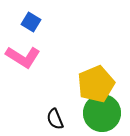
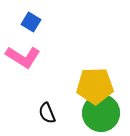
yellow pentagon: moved 1 px left, 2 px down; rotated 21 degrees clockwise
green circle: moved 1 px left
black semicircle: moved 8 px left, 6 px up
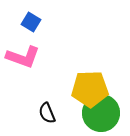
pink L-shape: rotated 12 degrees counterclockwise
yellow pentagon: moved 5 px left, 3 px down
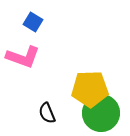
blue square: moved 2 px right
